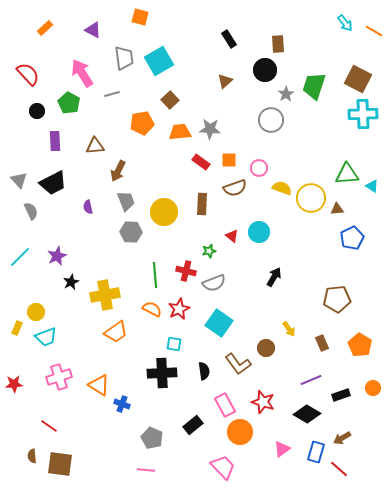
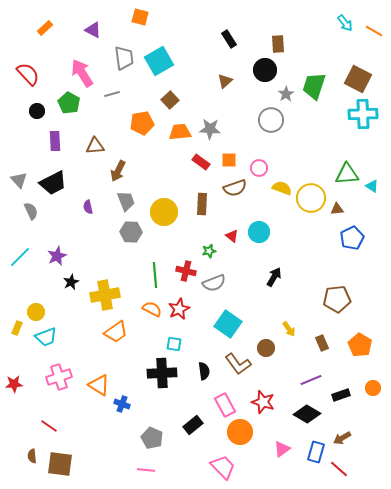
cyan square at (219, 323): moved 9 px right, 1 px down
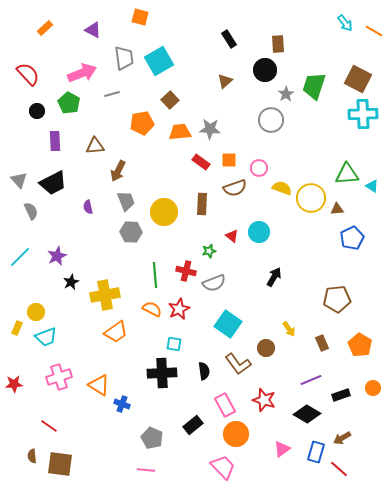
pink arrow at (82, 73): rotated 100 degrees clockwise
red star at (263, 402): moved 1 px right, 2 px up
orange circle at (240, 432): moved 4 px left, 2 px down
